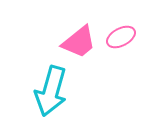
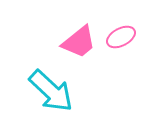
cyan arrow: rotated 63 degrees counterclockwise
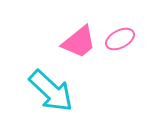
pink ellipse: moved 1 px left, 2 px down
